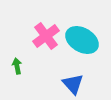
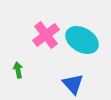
pink cross: moved 1 px up
green arrow: moved 1 px right, 4 px down
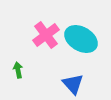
cyan ellipse: moved 1 px left, 1 px up
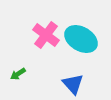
pink cross: rotated 16 degrees counterclockwise
green arrow: moved 4 px down; rotated 112 degrees counterclockwise
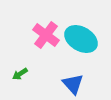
green arrow: moved 2 px right
